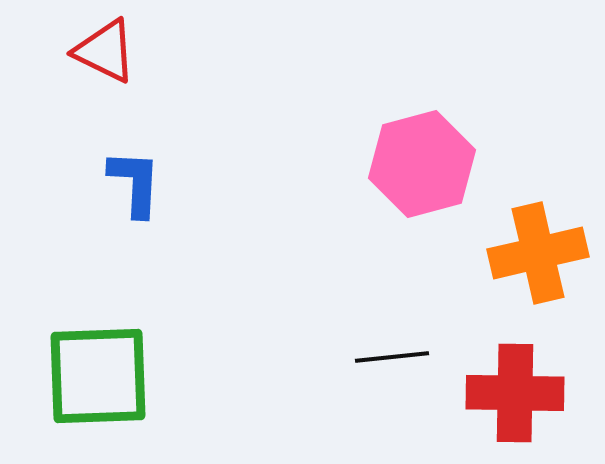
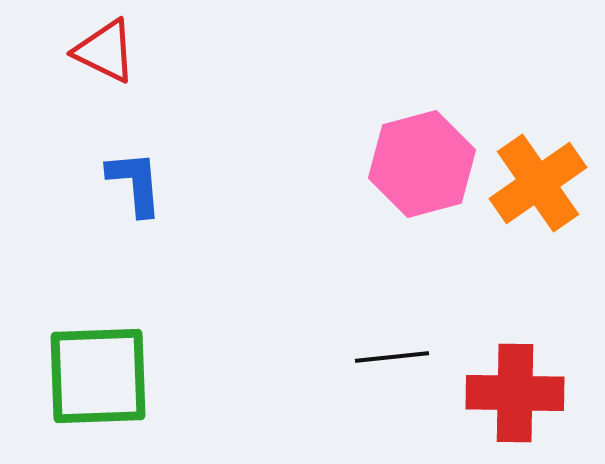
blue L-shape: rotated 8 degrees counterclockwise
orange cross: moved 70 px up; rotated 22 degrees counterclockwise
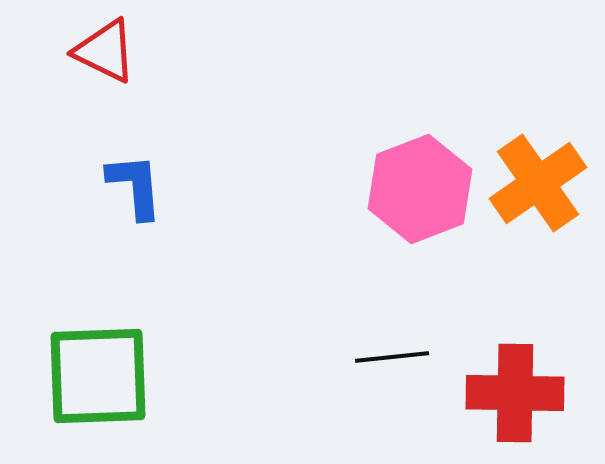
pink hexagon: moved 2 px left, 25 px down; rotated 6 degrees counterclockwise
blue L-shape: moved 3 px down
